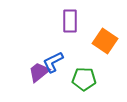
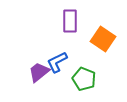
orange square: moved 2 px left, 2 px up
blue L-shape: moved 4 px right
green pentagon: rotated 20 degrees clockwise
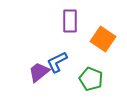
green pentagon: moved 7 px right
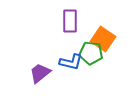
blue L-shape: moved 14 px right; rotated 140 degrees counterclockwise
purple trapezoid: moved 1 px right, 1 px down
green pentagon: moved 26 px up; rotated 15 degrees counterclockwise
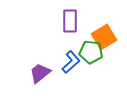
orange square: moved 1 px right, 2 px up; rotated 25 degrees clockwise
green pentagon: moved 1 px up
blue L-shape: rotated 55 degrees counterclockwise
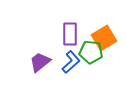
purple rectangle: moved 13 px down
orange square: moved 1 px down
purple trapezoid: moved 11 px up
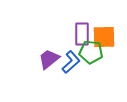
purple rectangle: moved 12 px right
orange square: moved 1 px up; rotated 30 degrees clockwise
purple trapezoid: moved 9 px right, 3 px up
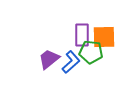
purple rectangle: moved 1 px down
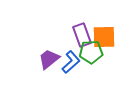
purple rectangle: rotated 20 degrees counterclockwise
green pentagon: rotated 10 degrees counterclockwise
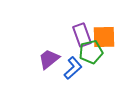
green pentagon: rotated 10 degrees counterclockwise
blue L-shape: moved 2 px right, 6 px down
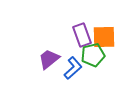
green pentagon: moved 2 px right, 3 px down
